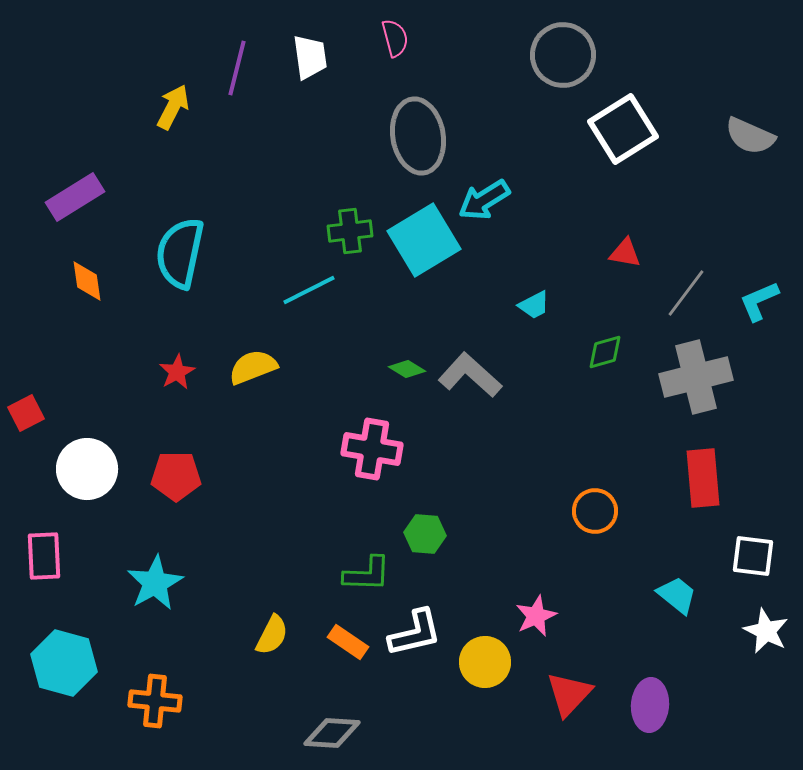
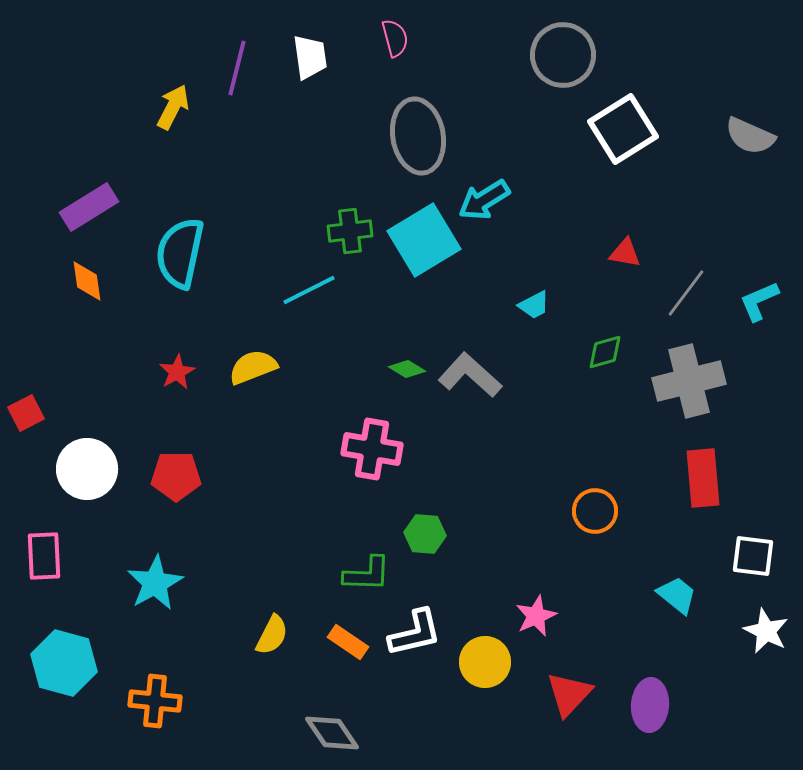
purple rectangle at (75, 197): moved 14 px right, 10 px down
gray cross at (696, 377): moved 7 px left, 4 px down
gray diamond at (332, 733): rotated 52 degrees clockwise
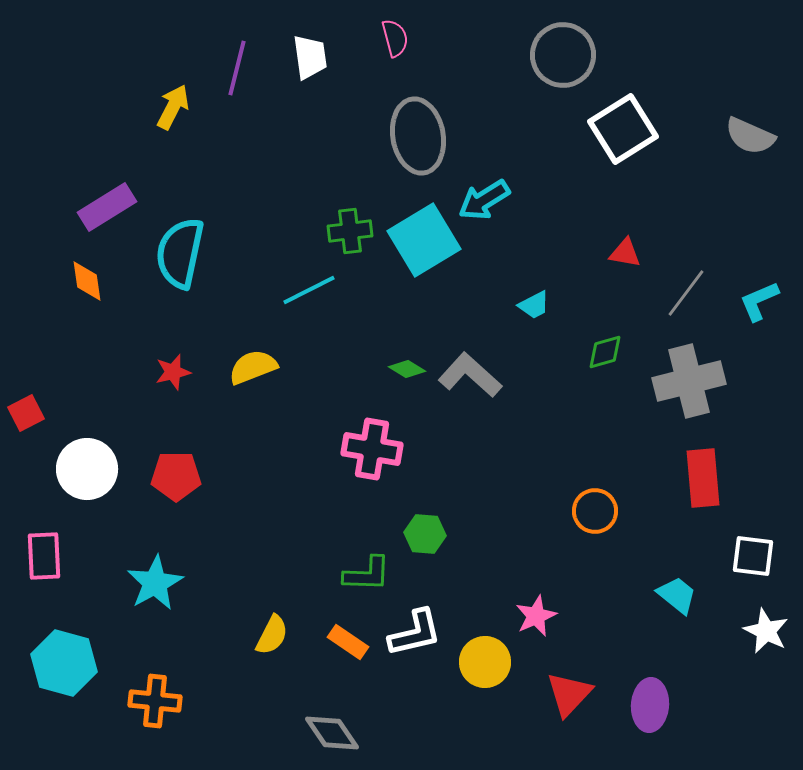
purple rectangle at (89, 207): moved 18 px right
red star at (177, 372): moved 4 px left; rotated 15 degrees clockwise
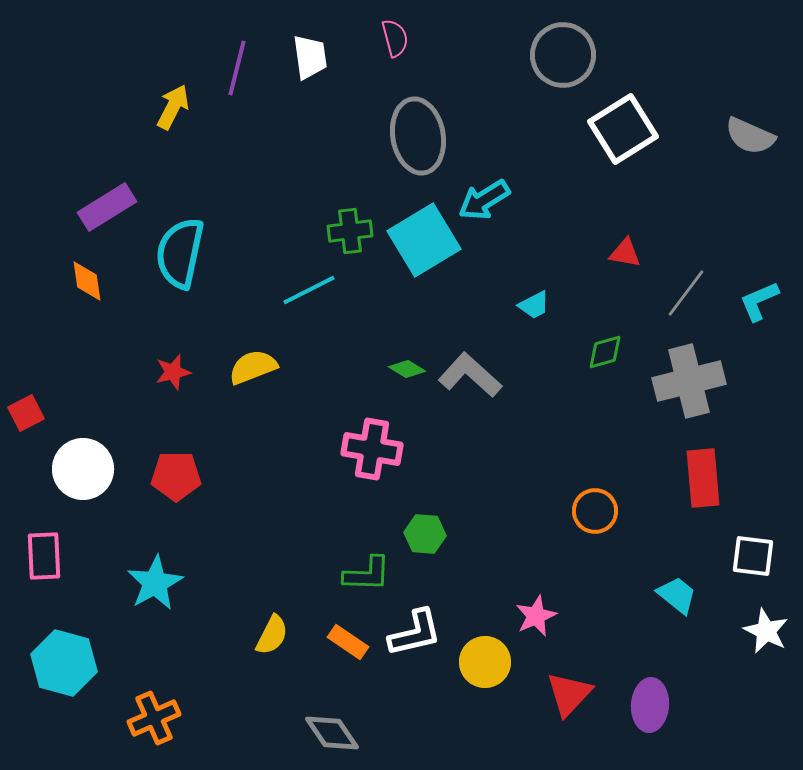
white circle at (87, 469): moved 4 px left
orange cross at (155, 701): moved 1 px left, 17 px down; rotated 30 degrees counterclockwise
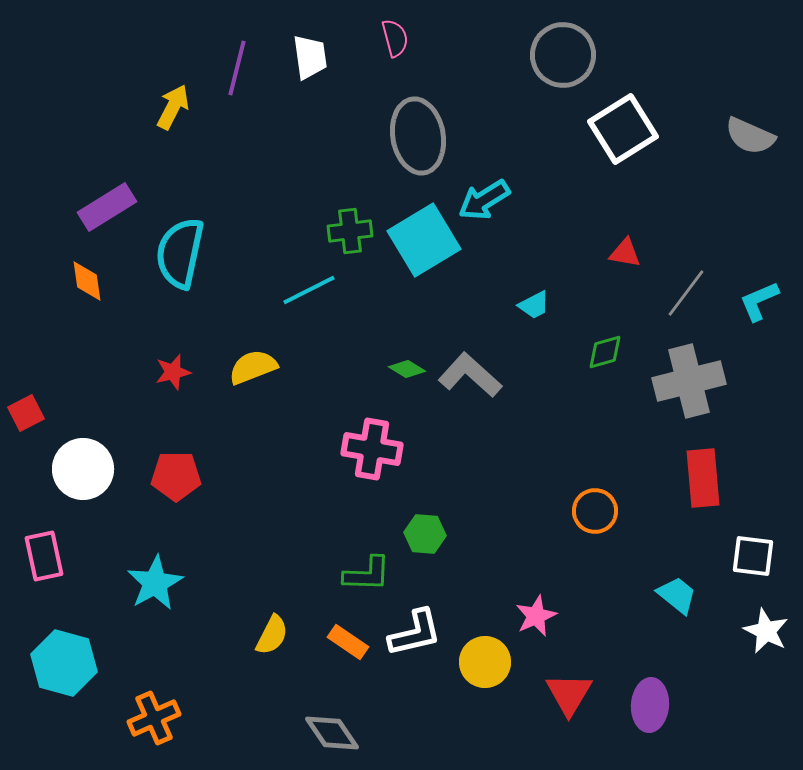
pink rectangle at (44, 556): rotated 9 degrees counterclockwise
red triangle at (569, 694): rotated 12 degrees counterclockwise
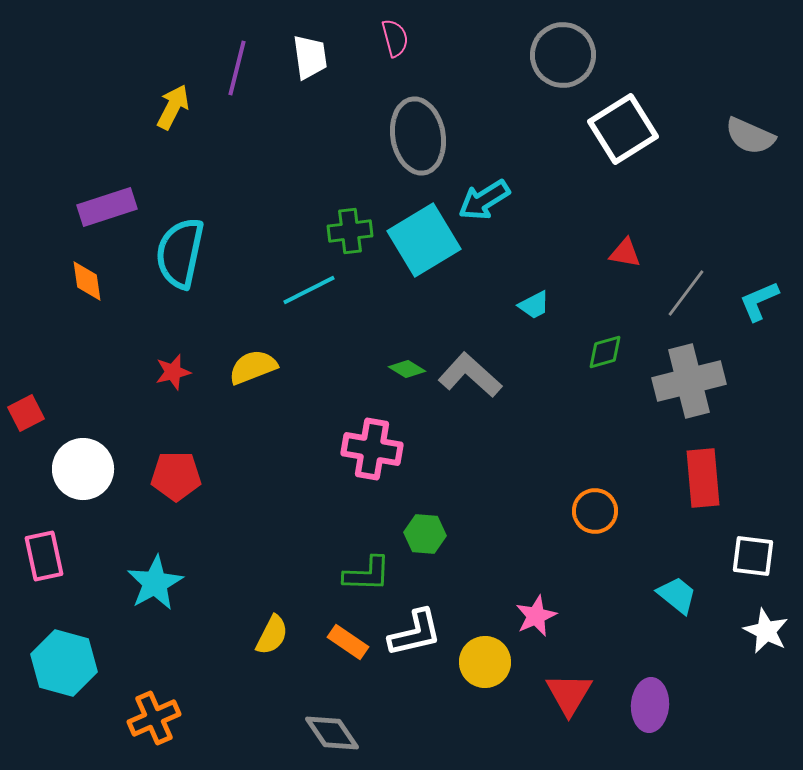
purple rectangle at (107, 207): rotated 14 degrees clockwise
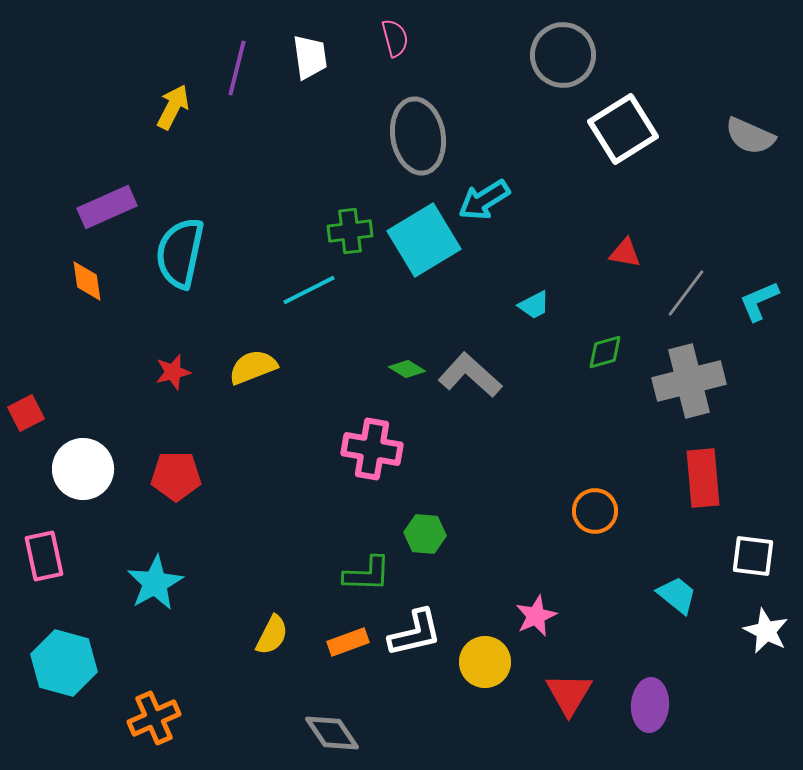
purple rectangle at (107, 207): rotated 6 degrees counterclockwise
orange rectangle at (348, 642): rotated 54 degrees counterclockwise
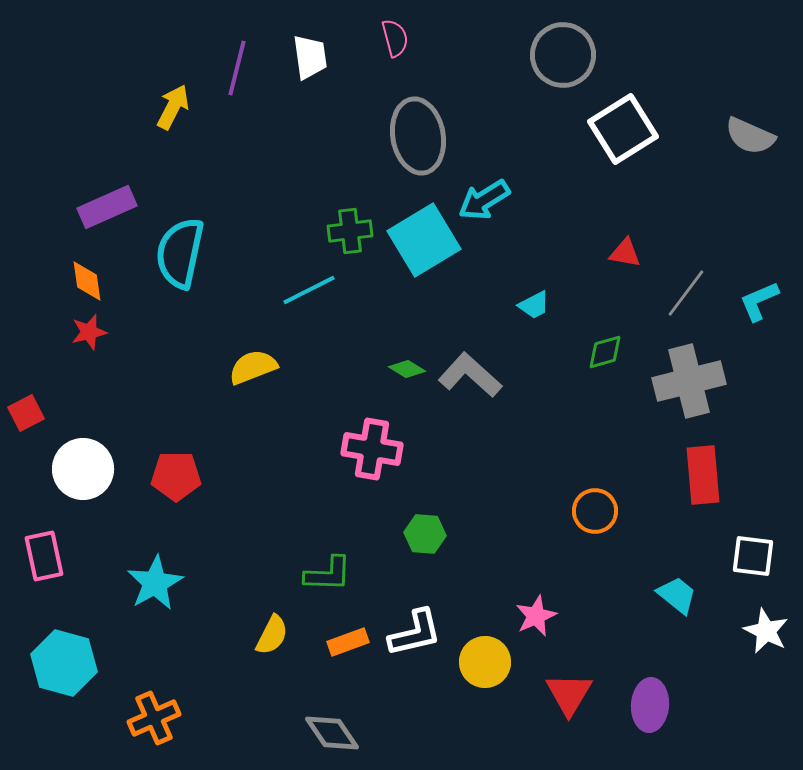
red star at (173, 372): moved 84 px left, 40 px up
red rectangle at (703, 478): moved 3 px up
green L-shape at (367, 574): moved 39 px left
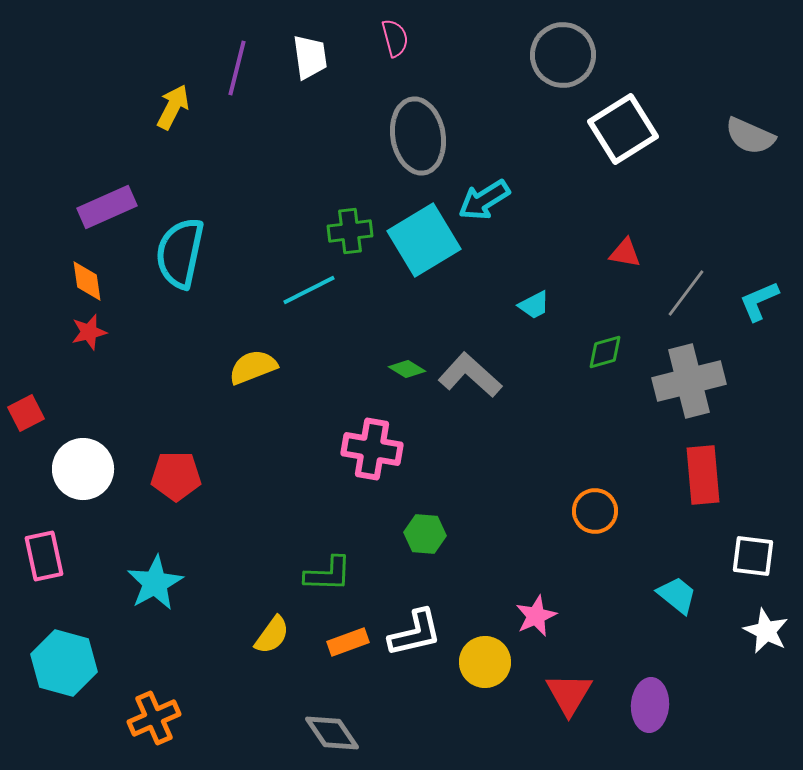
yellow semicircle at (272, 635): rotated 9 degrees clockwise
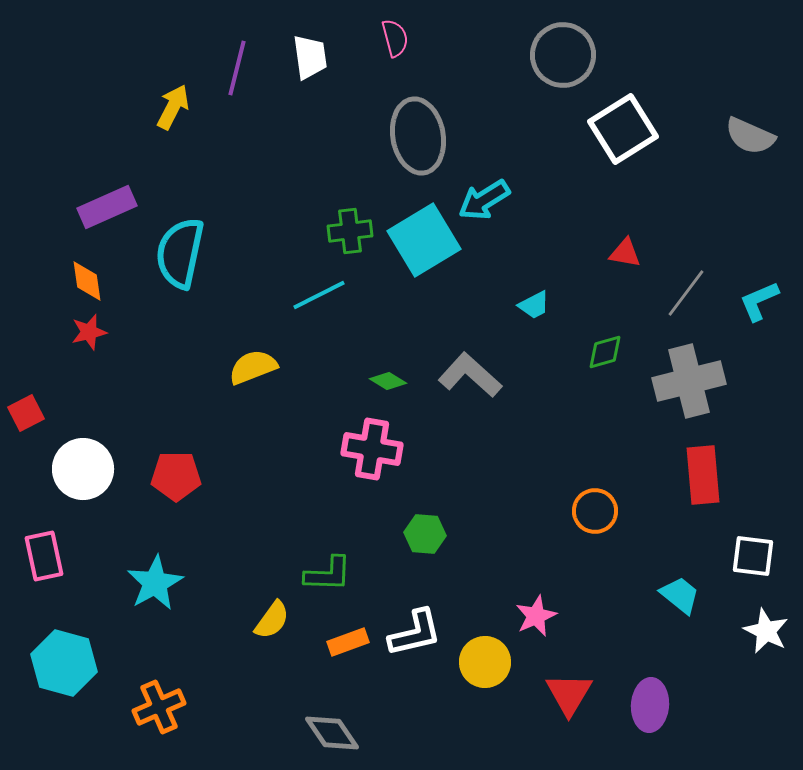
cyan line at (309, 290): moved 10 px right, 5 px down
green diamond at (407, 369): moved 19 px left, 12 px down
cyan trapezoid at (677, 595): moved 3 px right
yellow semicircle at (272, 635): moved 15 px up
orange cross at (154, 718): moved 5 px right, 11 px up
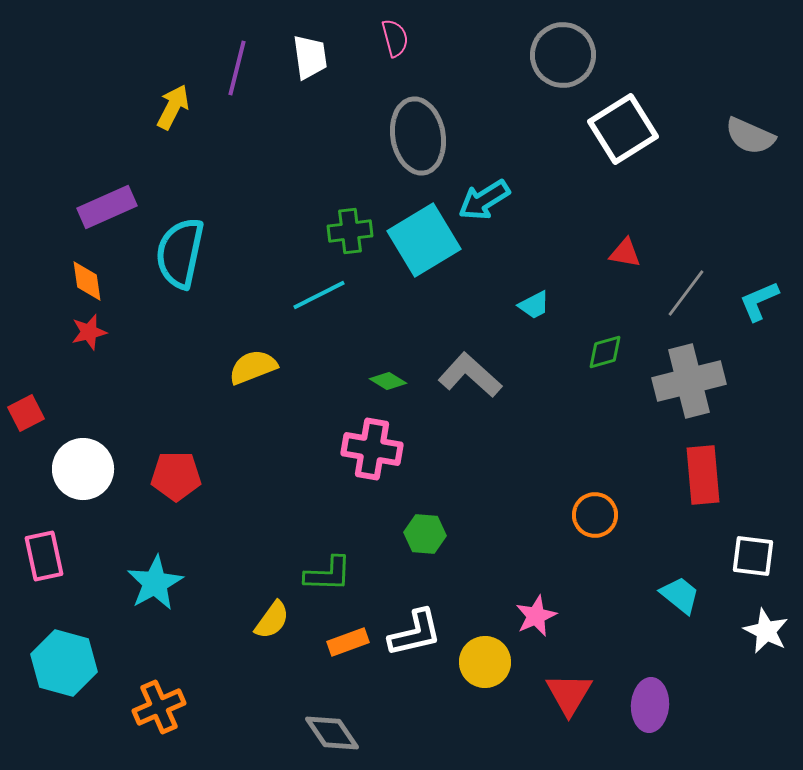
orange circle at (595, 511): moved 4 px down
